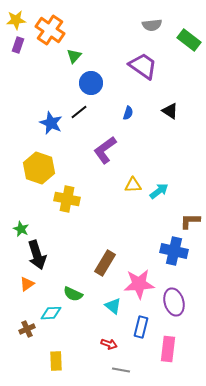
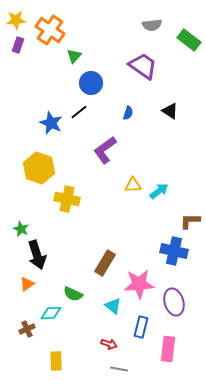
gray line: moved 2 px left, 1 px up
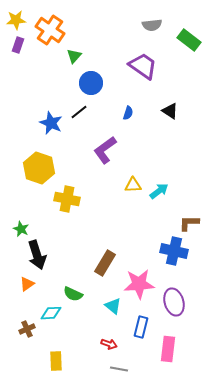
brown L-shape: moved 1 px left, 2 px down
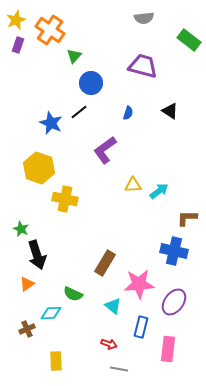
yellow star: rotated 18 degrees counterclockwise
gray semicircle: moved 8 px left, 7 px up
purple trapezoid: rotated 20 degrees counterclockwise
yellow cross: moved 2 px left
brown L-shape: moved 2 px left, 5 px up
purple ellipse: rotated 52 degrees clockwise
